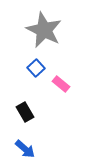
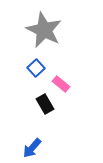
black rectangle: moved 20 px right, 8 px up
blue arrow: moved 7 px right, 1 px up; rotated 90 degrees clockwise
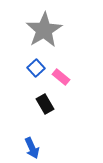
gray star: rotated 15 degrees clockwise
pink rectangle: moved 7 px up
blue arrow: rotated 65 degrees counterclockwise
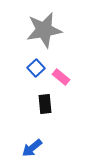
gray star: rotated 21 degrees clockwise
black rectangle: rotated 24 degrees clockwise
blue arrow: rotated 75 degrees clockwise
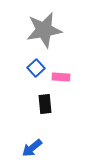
pink rectangle: rotated 36 degrees counterclockwise
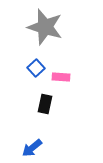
gray star: moved 1 px right, 3 px up; rotated 27 degrees clockwise
black rectangle: rotated 18 degrees clockwise
